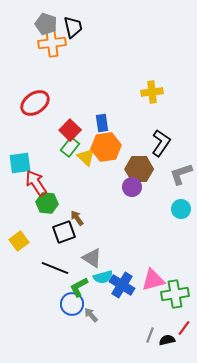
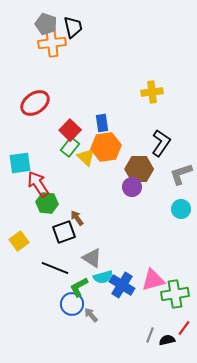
red arrow: moved 2 px right, 1 px down
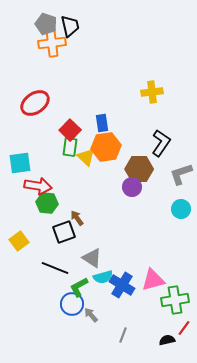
black trapezoid: moved 3 px left, 1 px up
green rectangle: rotated 30 degrees counterclockwise
red arrow: moved 2 px down; rotated 132 degrees clockwise
green cross: moved 6 px down
gray line: moved 27 px left
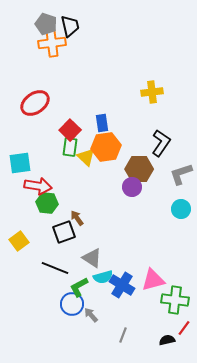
green cross: rotated 16 degrees clockwise
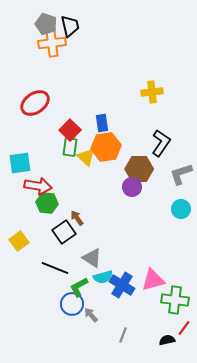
black square: rotated 15 degrees counterclockwise
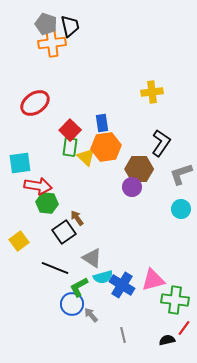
gray line: rotated 35 degrees counterclockwise
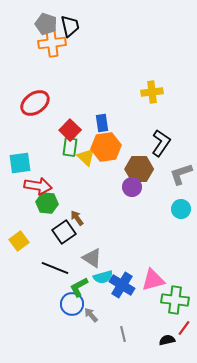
gray line: moved 1 px up
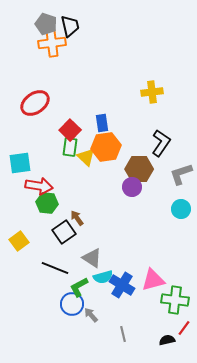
red arrow: moved 1 px right
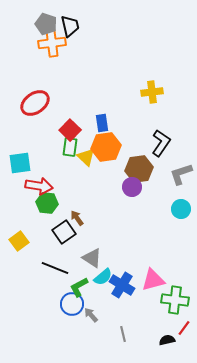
brown hexagon: rotated 8 degrees counterclockwise
cyan semicircle: rotated 24 degrees counterclockwise
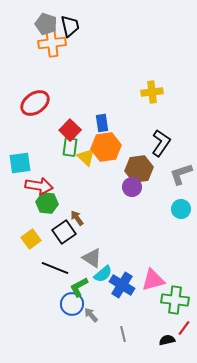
yellow square: moved 12 px right, 2 px up
cyan semicircle: moved 3 px up
